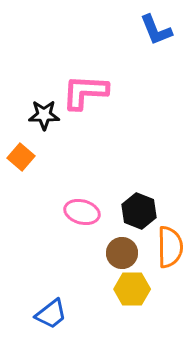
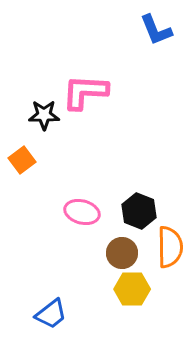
orange square: moved 1 px right, 3 px down; rotated 12 degrees clockwise
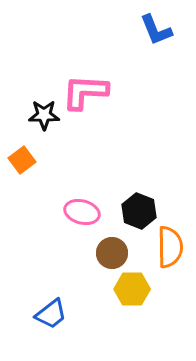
brown circle: moved 10 px left
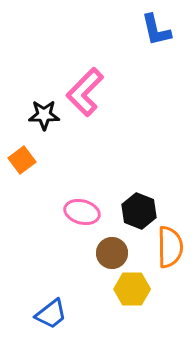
blue L-shape: rotated 9 degrees clockwise
pink L-shape: rotated 48 degrees counterclockwise
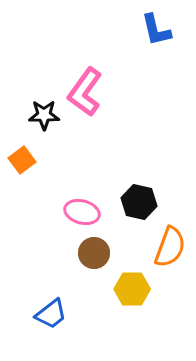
pink L-shape: rotated 9 degrees counterclockwise
black hexagon: moved 9 px up; rotated 8 degrees counterclockwise
orange semicircle: rotated 21 degrees clockwise
brown circle: moved 18 px left
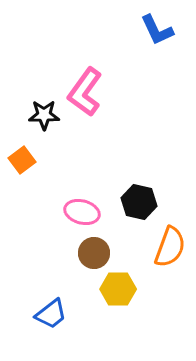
blue L-shape: moved 1 px right; rotated 12 degrees counterclockwise
yellow hexagon: moved 14 px left
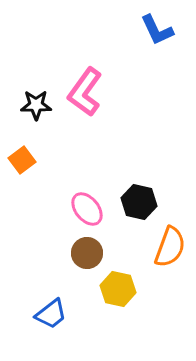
black star: moved 8 px left, 10 px up
pink ellipse: moved 5 px right, 3 px up; rotated 36 degrees clockwise
brown circle: moved 7 px left
yellow hexagon: rotated 12 degrees clockwise
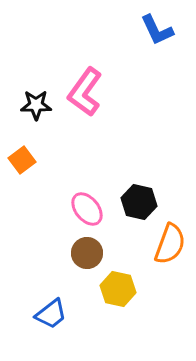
orange semicircle: moved 3 px up
